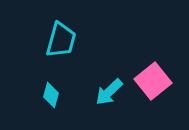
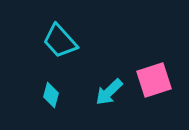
cyan trapezoid: moved 1 px left, 1 px down; rotated 123 degrees clockwise
pink square: moved 1 px right, 1 px up; rotated 21 degrees clockwise
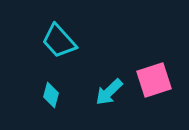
cyan trapezoid: moved 1 px left
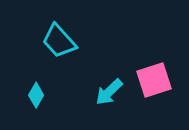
cyan diamond: moved 15 px left; rotated 15 degrees clockwise
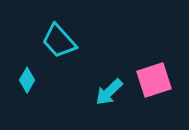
cyan diamond: moved 9 px left, 15 px up
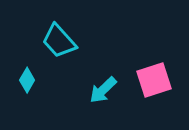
cyan arrow: moved 6 px left, 2 px up
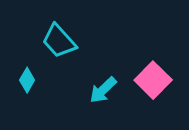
pink square: moved 1 px left; rotated 27 degrees counterclockwise
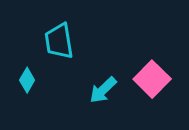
cyan trapezoid: rotated 33 degrees clockwise
pink square: moved 1 px left, 1 px up
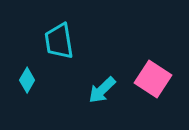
pink square: moved 1 px right; rotated 12 degrees counterclockwise
cyan arrow: moved 1 px left
